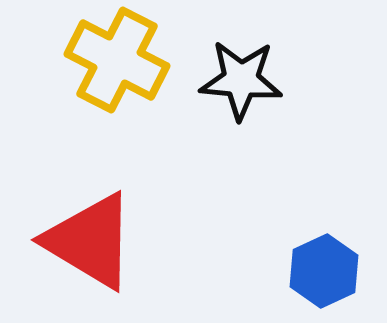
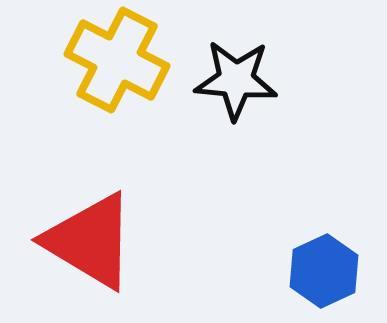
black star: moved 5 px left
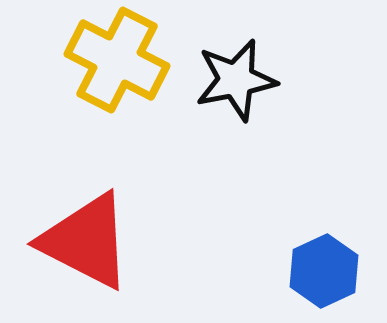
black star: rotated 16 degrees counterclockwise
red triangle: moved 4 px left; rotated 4 degrees counterclockwise
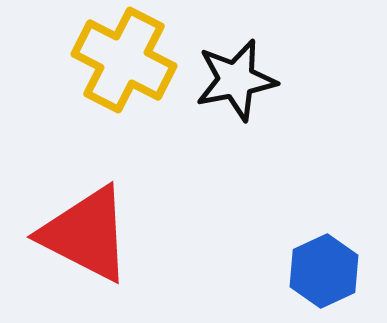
yellow cross: moved 7 px right
red triangle: moved 7 px up
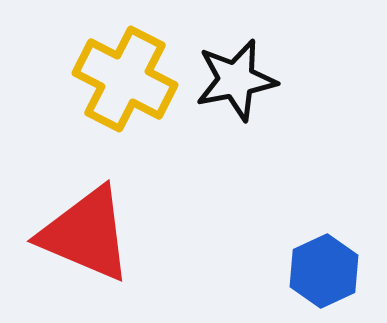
yellow cross: moved 1 px right, 19 px down
red triangle: rotated 4 degrees counterclockwise
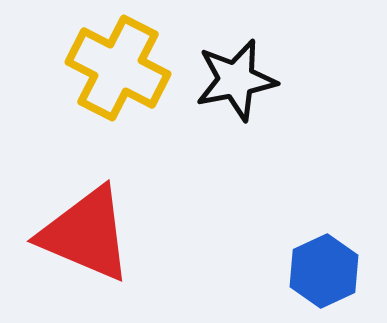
yellow cross: moved 7 px left, 11 px up
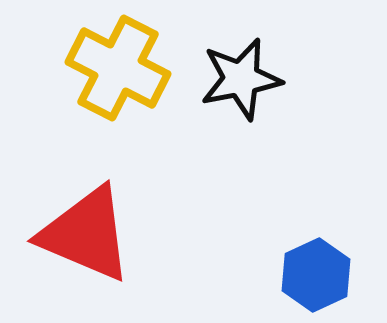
black star: moved 5 px right, 1 px up
blue hexagon: moved 8 px left, 4 px down
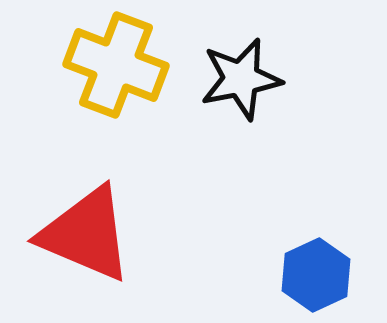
yellow cross: moved 2 px left, 3 px up; rotated 6 degrees counterclockwise
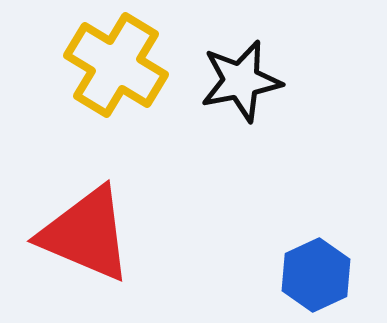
yellow cross: rotated 10 degrees clockwise
black star: moved 2 px down
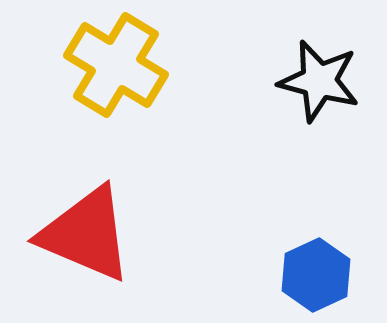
black star: moved 78 px right; rotated 26 degrees clockwise
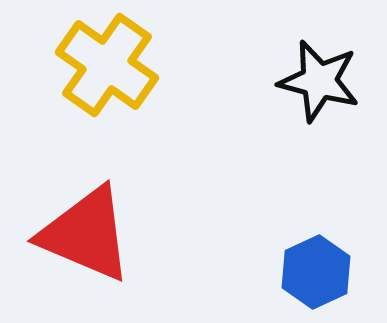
yellow cross: moved 9 px left; rotated 4 degrees clockwise
blue hexagon: moved 3 px up
